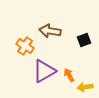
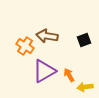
brown arrow: moved 3 px left, 5 px down
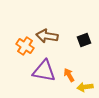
purple triangle: rotated 40 degrees clockwise
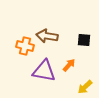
black square: rotated 24 degrees clockwise
orange cross: rotated 18 degrees counterclockwise
orange arrow: moved 10 px up; rotated 72 degrees clockwise
yellow arrow: rotated 35 degrees counterclockwise
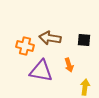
brown arrow: moved 3 px right, 2 px down
orange arrow: rotated 120 degrees clockwise
purple triangle: moved 3 px left
yellow arrow: rotated 140 degrees clockwise
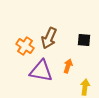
brown arrow: moved 1 px left; rotated 75 degrees counterclockwise
orange cross: rotated 18 degrees clockwise
orange arrow: moved 1 px left, 1 px down; rotated 144 degrees counterclockwise
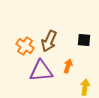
brown arrow: moved 3 px down
purple triangle: rotated 15 degrees counterclockwise
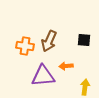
orange cross: rotated 24 degrees counterclockwise
orange arrow: moved 2 px left; rotated 112 degrees counterclockwise
purple triangle: moved 2 px right, 5 px down
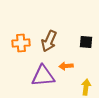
black square: moved 2 px right, 2 px down
orange cross: moved 4 px left, 3 px up; rotated 12 degrees counterclockwise
yellow arrow: moved 1 px right
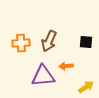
yellow arrow: rotated 49 degrees clockwise
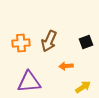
black square: rotated 24 degrees counterclockwise
purple triangle: moved 14 px left, 6 px down
yellow arrow: moved 3 px left
